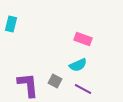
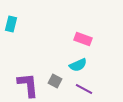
purple line: moved 1 px right
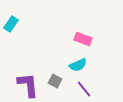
cyan rectangle: rotated 21 degrees clockwise
purple line: rotated 24 degrees clockwise
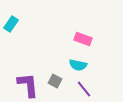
cyan semicircle: rotated 36 degrees clockwise
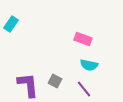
cyan semicircle: moved 11 px right
